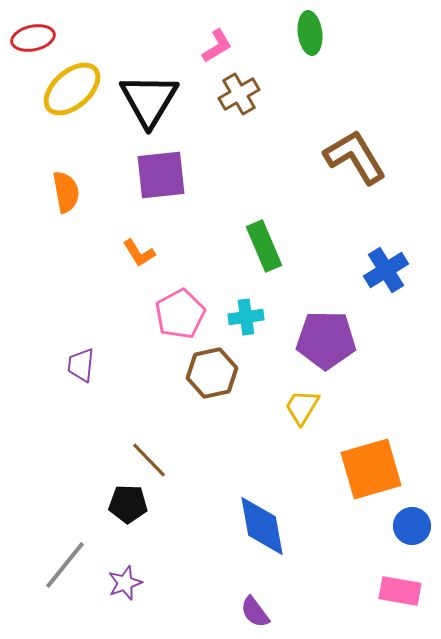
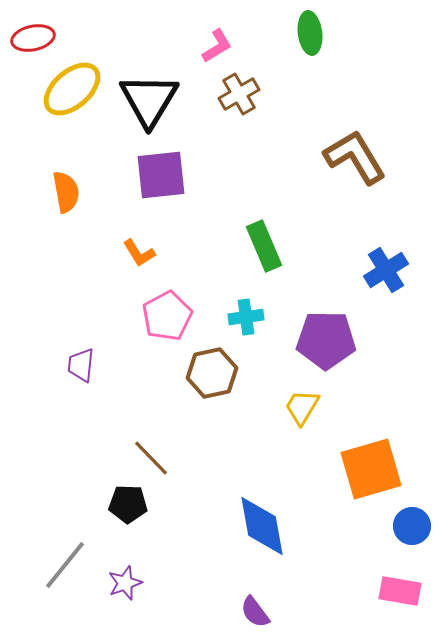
pink pentagon: moved 13 px left, 2 px down
brown line: moved 2 px right, 2 px up
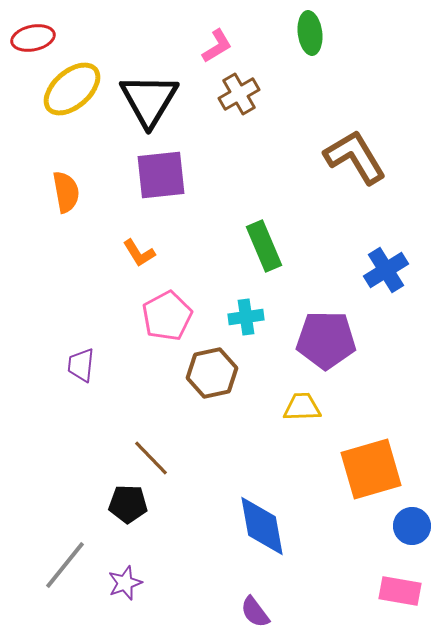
yellow trapezoid: rotated 57 degrees clockwise
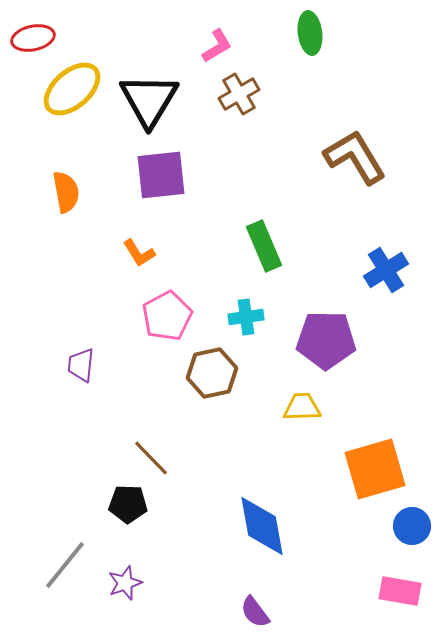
orange square: moved 4 px right
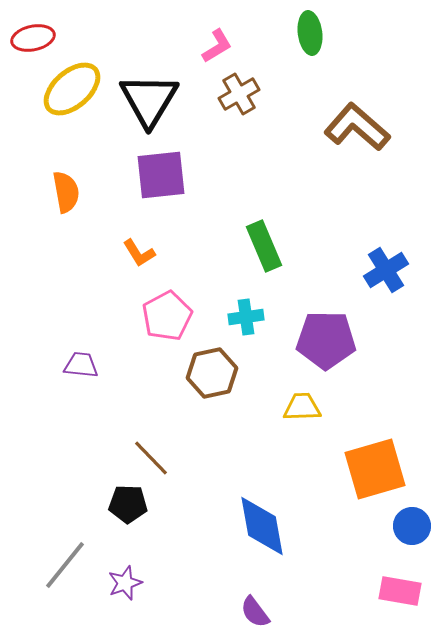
brown L-shape: moved 2 px right, 30 px up; rotated 18 degrees counterclockwise
purple trapezoid: rotated 90 degrees clockwise
